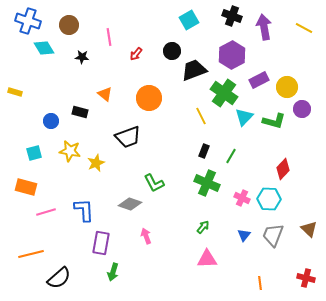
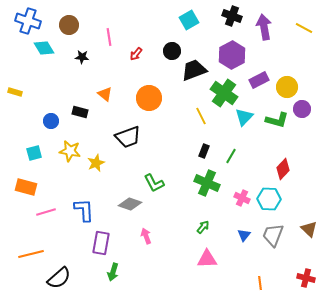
green L-shape at (274, 121): moved 3 px right, 1 px up
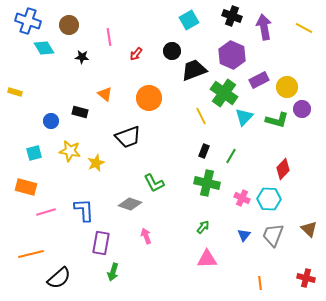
purple hexagon at (232, 55): rotated 8 degrees counterclockwise
green cross at (207, 183): rotated 10 degrees counterclockwise
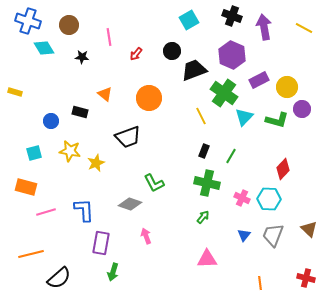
green arrow at (203, 227): moved 10 px up
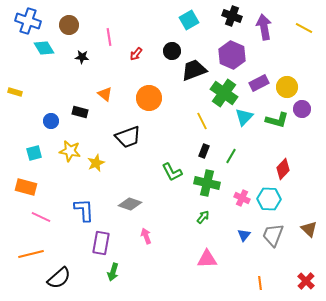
purple rectangle at (259, 80): moved 3 px down
yellow line at (201, 116): moved 1 px right, 5 px down
green L-shape at (154, 183): moved 18 px right, 11 px up
pink line at (46, 212): moved 5 px left, 5 px down; rotated 42 degrees clockwise
red cross at (306, 278): moved 3 px down; rotated 30 degrees clockwise
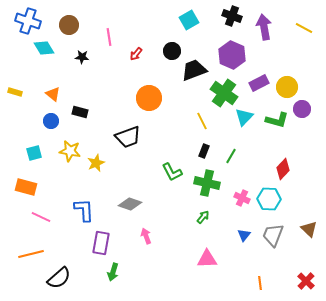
orange triangle at (105, 94): moved 52 px left
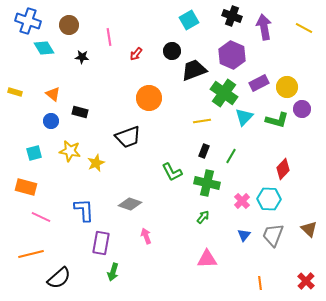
yellow line at (202, 121): rotated 72 degrees counterclockwise
pink cross at (242, 198): moved 3 px down; rotated 21 degrees clockwise
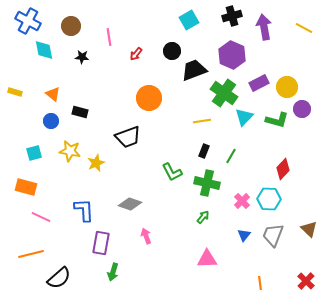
black cross at (232, 16): rotated 36 degrees counterclockwise
blue cross at (28, 21): rotated 10 degrees clockwise
brown circle at (69, 25): moved 2 px right, 1 px down
cyan diamond at (44, 48): moved 2 px down; rotated 20 degrees clockwise
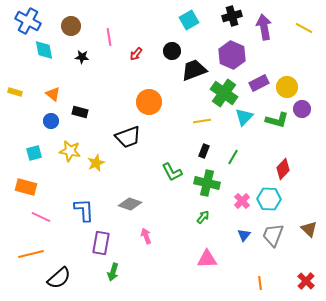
orange circle at (149, 98): moved 4 px down
green line at (231, 156): moved 2 px right, 1 px down
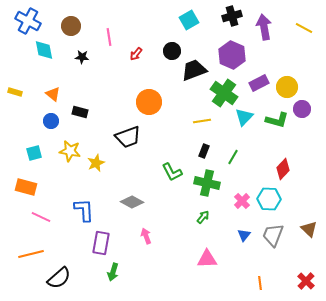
gray diamond at (130, 204): moved 2 px right, 2 px up; rotated 10 degrees clockwise
